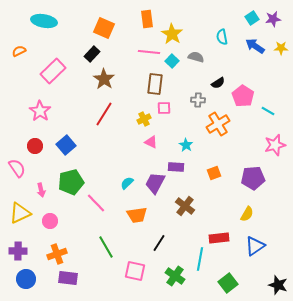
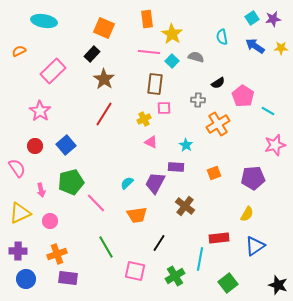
green cross at (175, 276): rotated 24 degrees clockwise
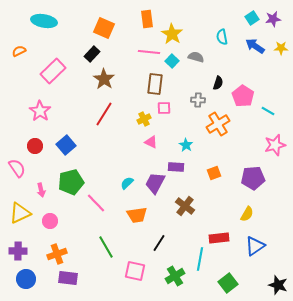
black semicircle at (218, 83): rotated 40 degrees counterclockwise
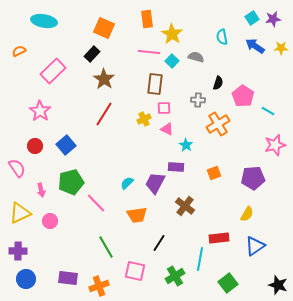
pink triangle at (151, 142): moved 16 px right, 13 px up
orange cross at (57, 254): moved 42 px right, 32 px down
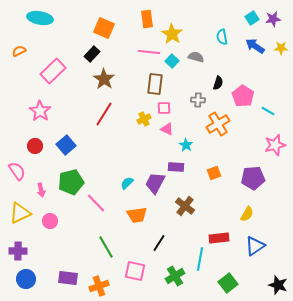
cyan ellipse at (44, 21): moved 4 px left, 3 px up
pink semicircle at (17, 168): moved 3 px down
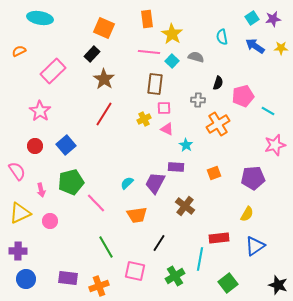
pink pentagon at (243, 96): rotated 25 degrees clockwise
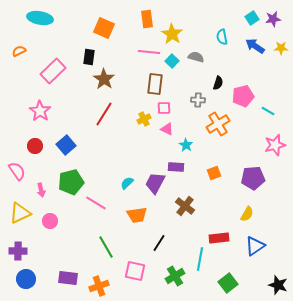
black rectangle at (92, 54): moved 3 px left, 3 px down; rotated 35 degrees counterclockwise
pink line at (96, 203): rotated 15 degrees counterclockwise
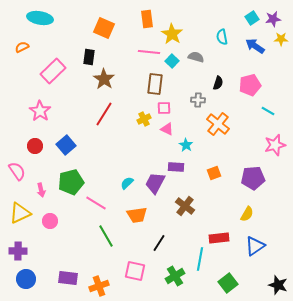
yellow star at (281, 48): moved 9 px up
orange semicircle at (19, 51): moved 3 px right, 4 px up
pink pentagon at (243, 96): moved 7 px right, 11 px up
orange cross at (218, 124): rotated 20 degrees counterclockwise
green line at (106, 247): moved 11 px up
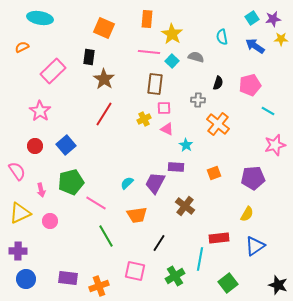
orange rectangle at (147, 19): rotated 12 degrees clockwise
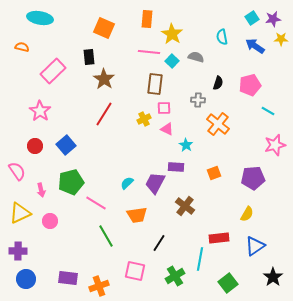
orange semicircle at (22, 47): rotated 40 degrees clockwise
black rectangle at (89, 57): rotated 14 degrees counterclockwise
black star at (278, 285): moved 5 px left, 8 px up; rotated 18 degrees clockwise
